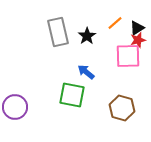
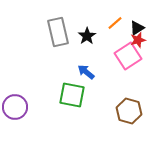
pink square: rotated 32 degrees counterclockwise
brown hexagon: moved 7 px right, 3 px down
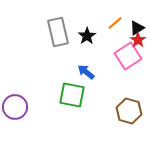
red star: rotated 21 degrees counterclockwise
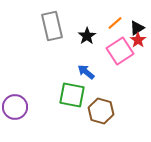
gray rectangle: moved 6 px left, 6 px up
pink square: moved 8 px left, 5 px up
brown hexagon: moved 28 px left
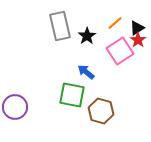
gray rectangle: moved 8 px right
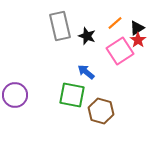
black star: rotated 18 degrees counterclockwise
purple circle: moved 12 px up
